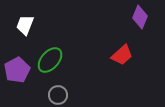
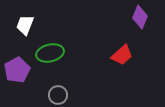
green ellipse: moved 7 px up; rotated 36 degrees clockwise
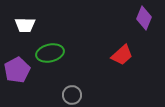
purple diamond: moved 4 px right, 1 px down
white trapezoid: rotated 110 degrees counterclockwise
gray circle: moved 14 px right
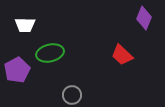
red trapezoid: rotated 85 degrees clockwise
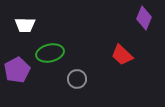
gray circle: moved 5 px right, 16 px up
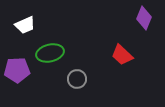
white trapezoid: rotated 25 degrees counterclockwise
purple pentagon: rotated 25 degrees clockwise
